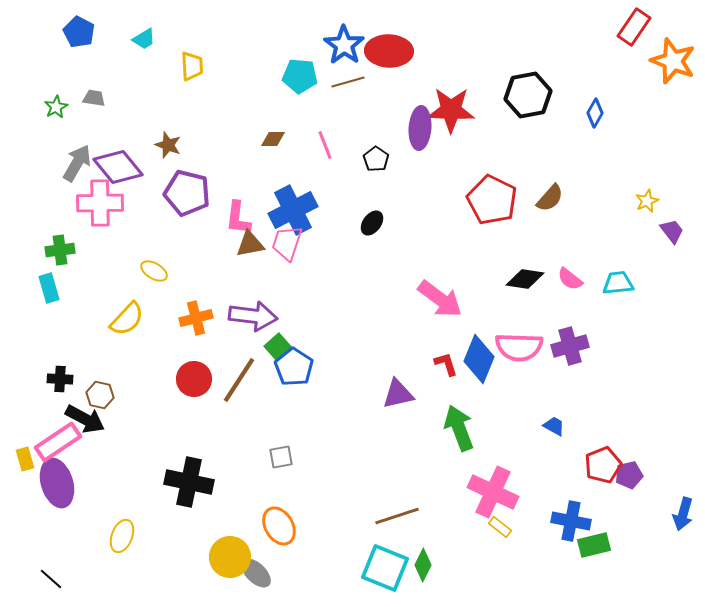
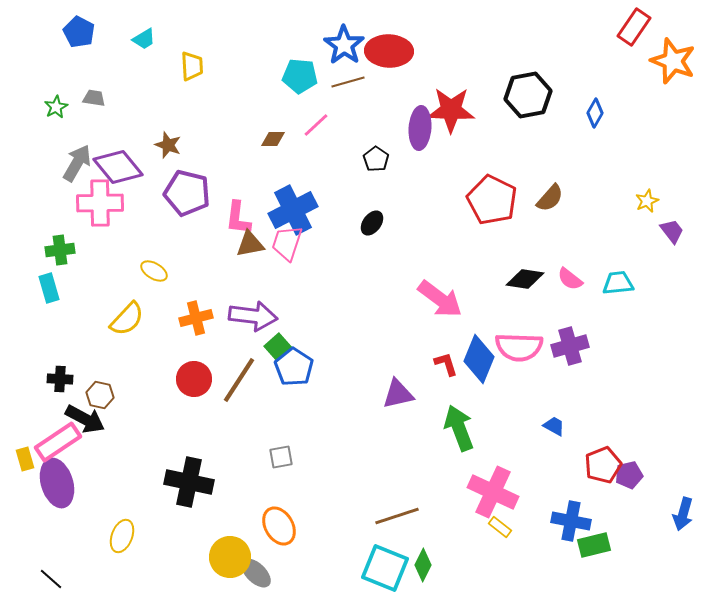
pink line at (325, 145): moved 9 px left, 20 px up; rotated 68 degrees clockwise
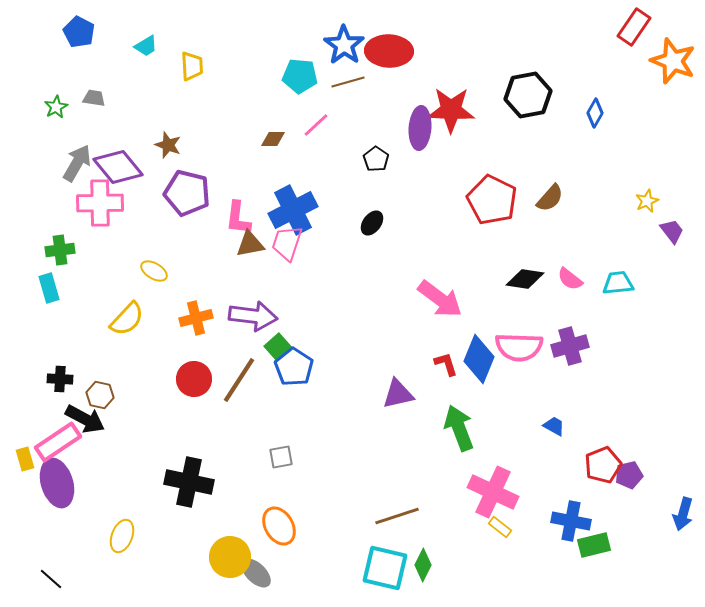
cyan trapezoid at (144, 39): moved 2 px right, 7 px down
cyan square at (385, 568): rotated 9 degrees counterclockwise
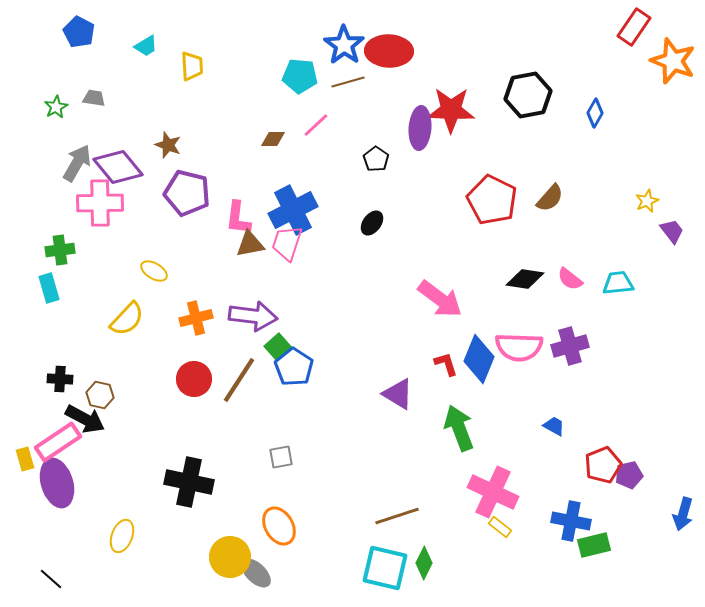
purple triangle at (398, 394): rotated 44 degrees clockwise
green diamond at (423, 565): moved 1 px right, 2 px up
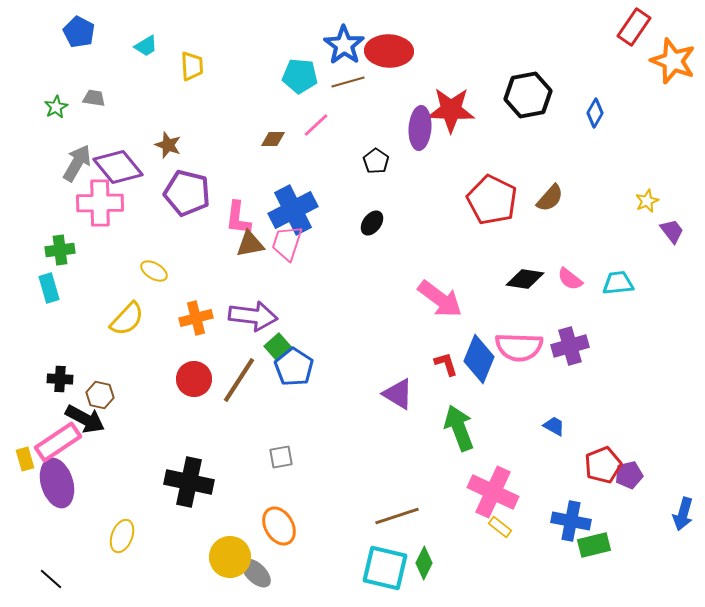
black pentagon at (376, 159): moved 2 px down
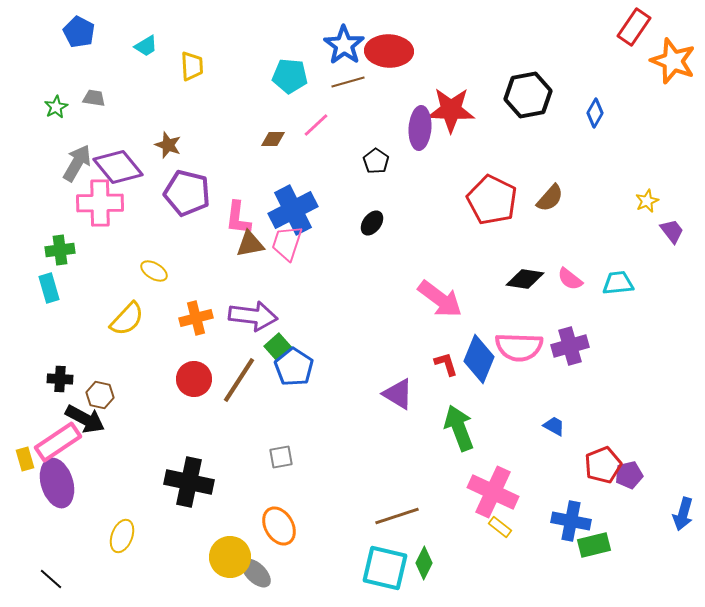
cyan pentagon at (300, 76): moved 10 px left
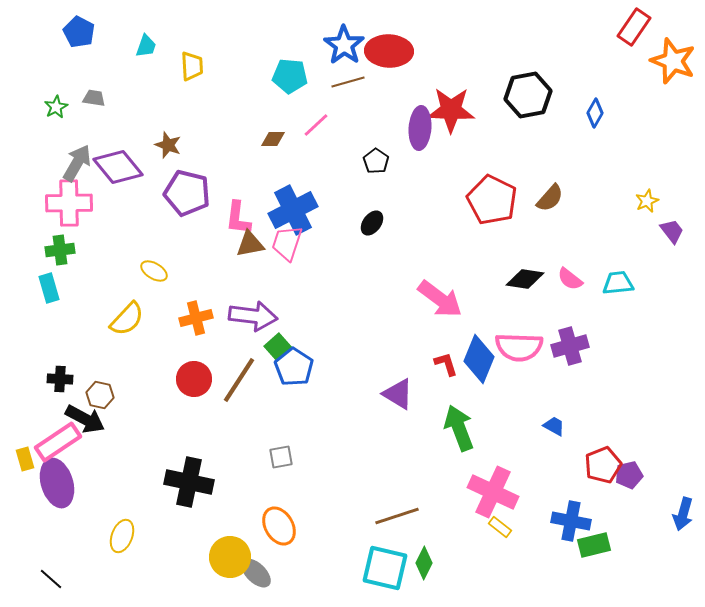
cyan trapezoid at (146, 46): rotated 40 degrees counterclockwise
pink cross at (100, 203): moved 31 px left
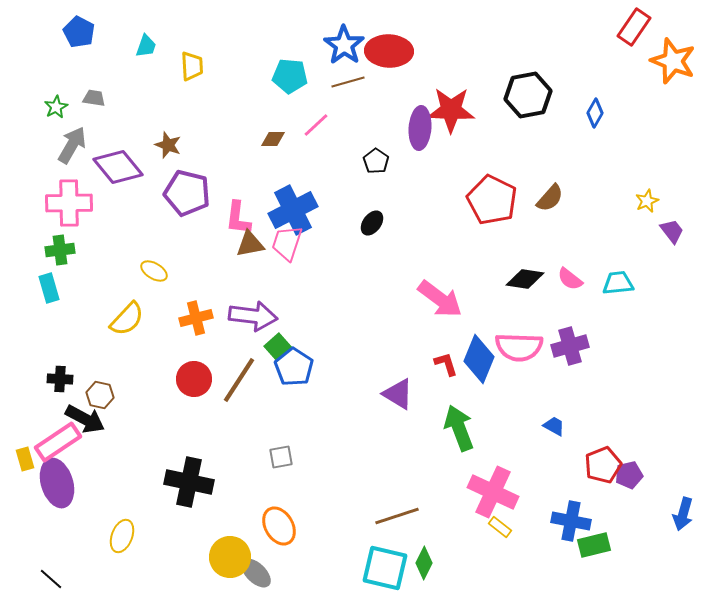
gray arrow at (77, 163): moved 5 px left, 18 px up
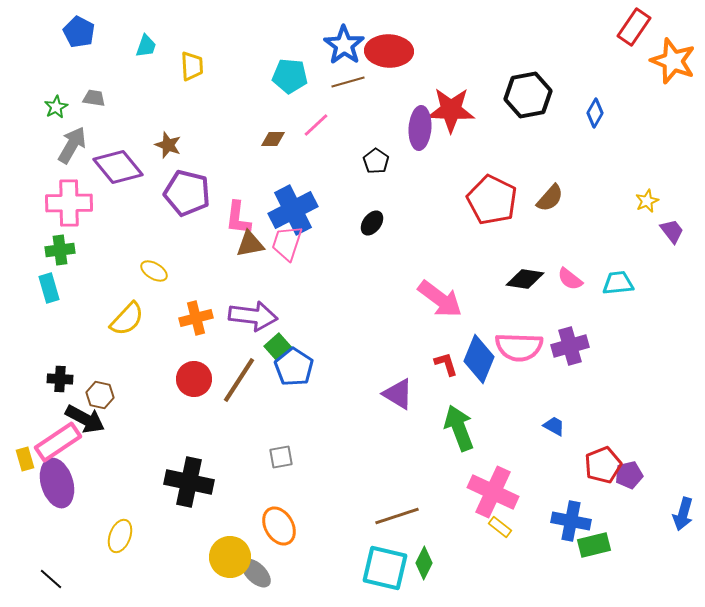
yellow ellipse at (122, 536): moved 2 px left
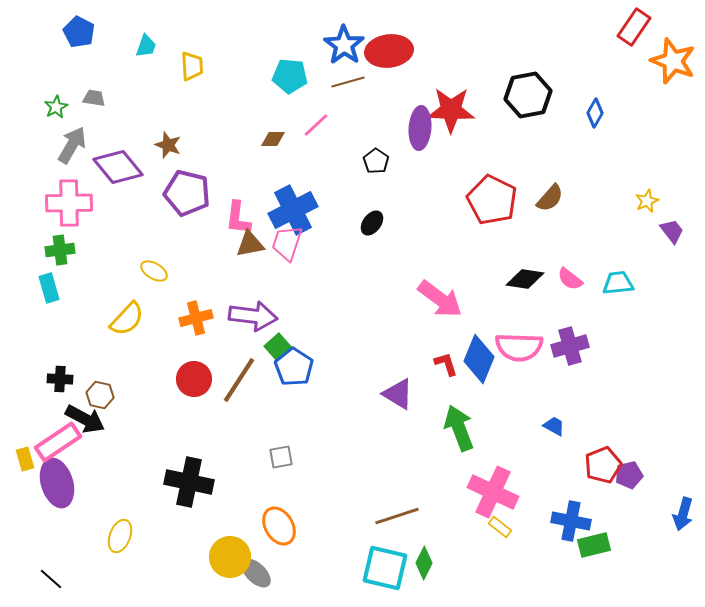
red ellipse at (389, 51): rotated 9 degrees counterclockwise
